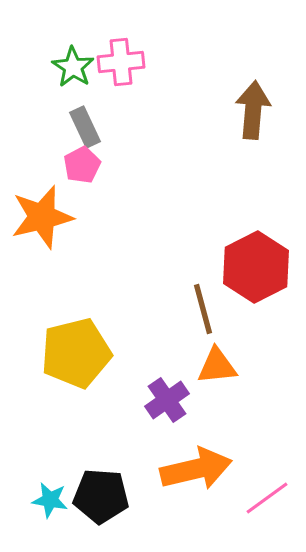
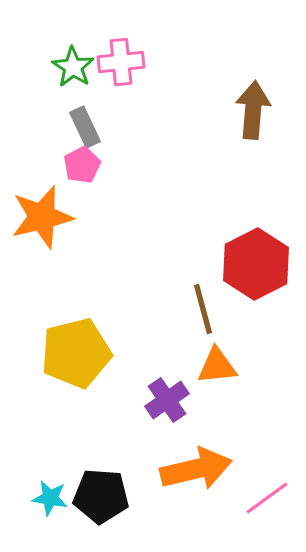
red hexagon: moved 3 px up
cyan star: moved 2 px up
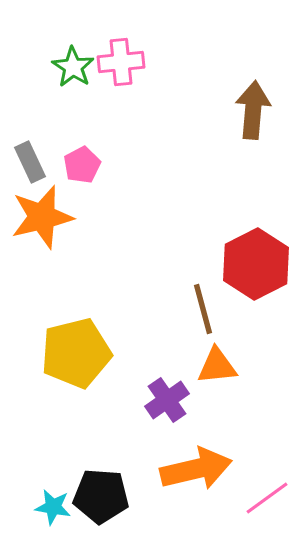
gray rectangle: moved 55 px left, 35 px down
cyan star: moved 3 px right, 9 px down
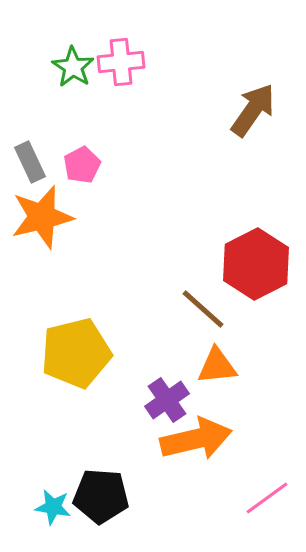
brown arrow: rotated 30 degrees clockwise
brown line: rotated 33 degrees counterclockwise
orange arrow: moved 30 px up
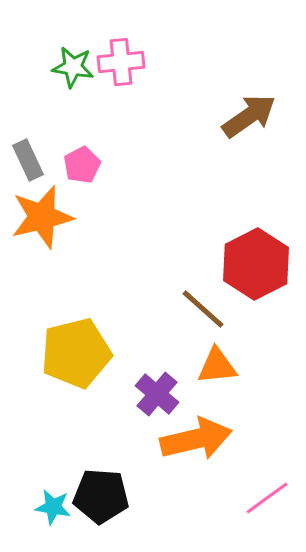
green star: rotated 24 degrees counterclockwise
brown arrow: moved 4 px left, 6 px down; rotated 20 degrees clockwise
gray rectangle: moved 2 px left, 2 px up
purple cross: moved 10 px left, 6 px up; rotated 15 degrees counterclockwise
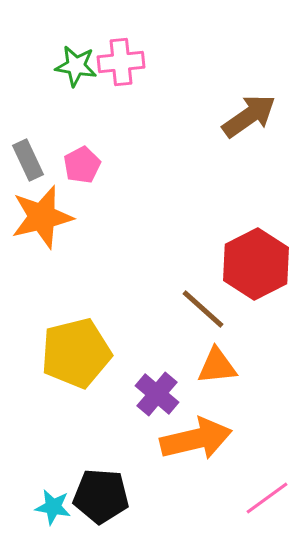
green star: moved 3 px right, 1 px up
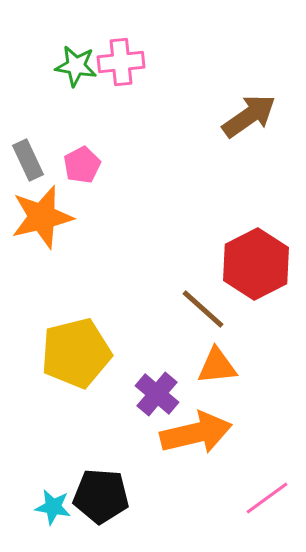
orange arrow: moved 6 px up
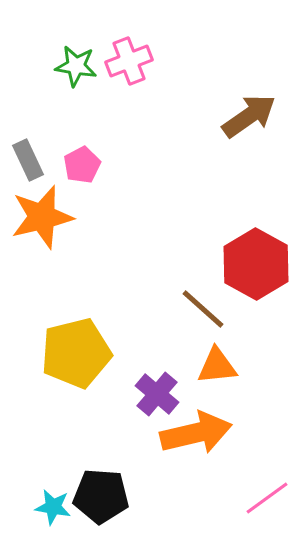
pink cross: moved 8 px right, 1 px up; rotated 15 degrees counterclockwise
red hexagon: rotated 4 degrees counterclockwise
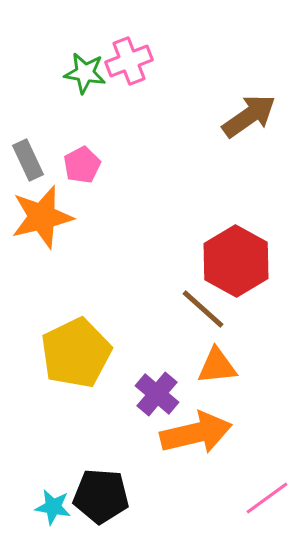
green star: moved 9 px right, 7 px down
red hexagon: moved 20 px left, 3 px up
yellow pentagon: rotated 12 degrees counterclockwise
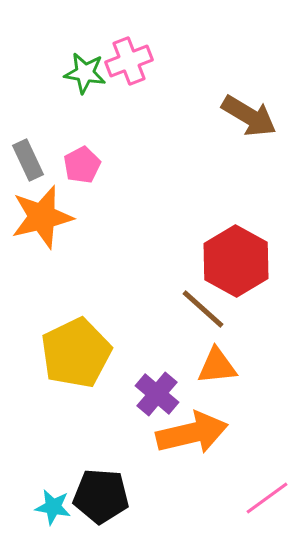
brown arrow: rotated 66 degrees clockwise
orange arrow: moved 4 px left
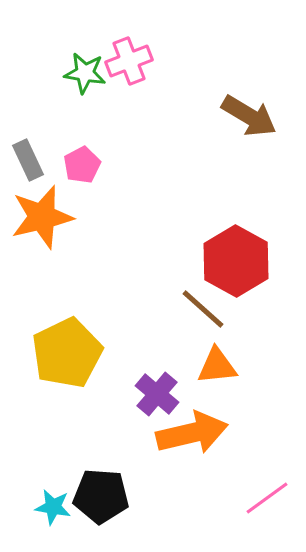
yellow pentagon: moved 9 px left
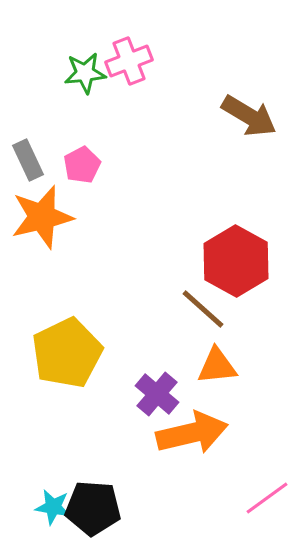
green star: rotated 15 degrees counterclockwise
black pentagon: moved 8 px left, 12 px down
